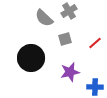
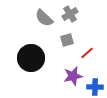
gray cross: moved 1 px right, 3 px down
gray square: moved 2 px right, 1 px down
red line: moved 8 px left, 10 px down
purple star: moved 3 px right, 4 px down
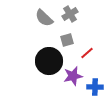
black circle: moved 18 px right, 3 px down
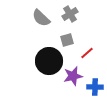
gray semicircle: moved 3 px left
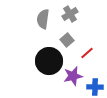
gray semicircle: moved 2 px right, 1 px down; rotated 54 degrees clockwise
gray square: rotated 24 degrees counterclockwise
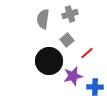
gray cross: rotated 14 degrees clockwise
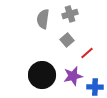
black circle: moved 7 px left, 14 px down
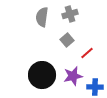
gray semicircle: moved 1 px left, 2 px up
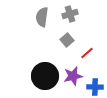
black circle: moved 3 px right, 1 px down
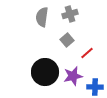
black circle: moved 4 px up
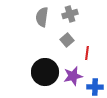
red line: rotated 40 degrees counterclockwise
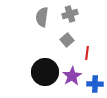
purple star: moved 1 px left; rotated 18 degrees counterclockwise
blue cross: moved 3 px up
